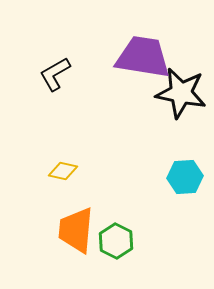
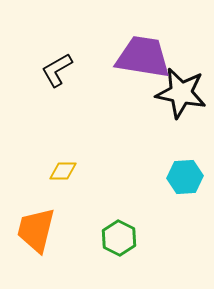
black L-shape: moved 2 px right, 4 px up
yellow diamond: rotated 12 degrees counterclockwise
orange trapezoid: moved 40 px left; rotated 9 degrees clockwise
green hexagon: moved 3 px right, 3 px up
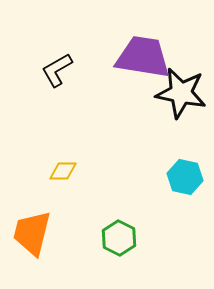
cyan hexagon: rotated 16 degrees clockwise
orange trapezoid: moved 4 px left, 3 px down
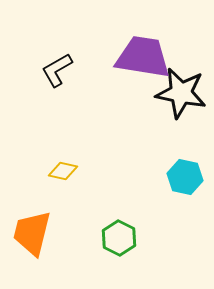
yellow diamond: rotated 12 degrees clockwise
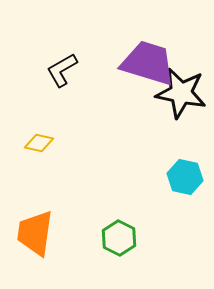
purple trapezoid: moved 5 px right, 6 px down; rotated 8 degrees clockwise
black L-shape: moved 5 px right
yellow diamond: moved 24 px left, 28 px up
orange trapezoid: moved 3 px right; rotated 6 degrees counterclockwise
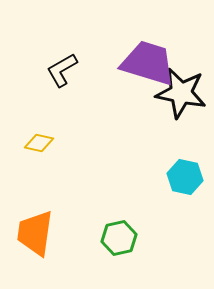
green hexagon: rotated 20 degrees clockwise
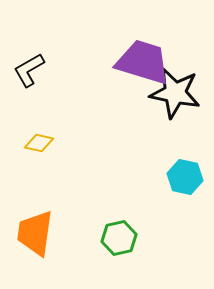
purple trapezoid: moved 5 px left, 1 px up
black L-shape: moved 33 px left
black star: moved 6 px left
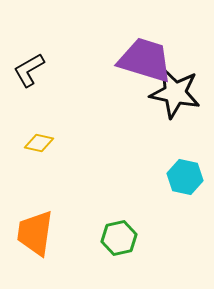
purple trapezoid: moved 2 px right, 2 px up
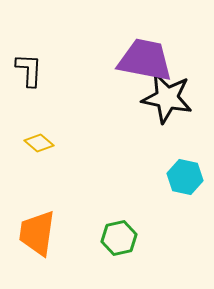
purple trapezoid: rotated 6 degrees counterclockwise
black L-shape: rotated 123 degrees clockwise
black star: moved 8 px left, 5 px down
yellow diamond: rotated 28 degrees clockwise
orange trapezoid: moved 2 px right
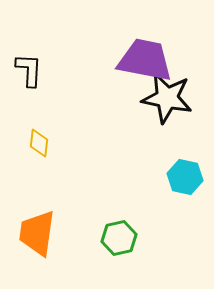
yellow diamond: rotated 56 degrees clockwise
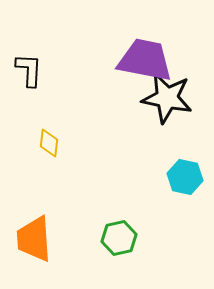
yellow diamond: moved 10 px right
orange trapezoid: moved 3 px left, 6 px down; rotated 12 degrees counterclockwise
